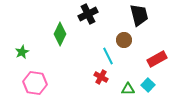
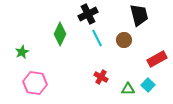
cyan line: moved 11 px left, 18 px up
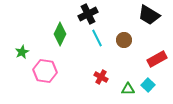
black trapezoid: moved 10 px right; rotated 135 degrees clockwise
pink hexagon: moved 10 px right, 12 px up
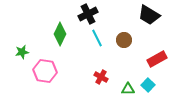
green star: rotated 16 degrees clockwise
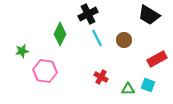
green star: moved 1 px up
cyan square: rotated 24 degrees counterclockwise
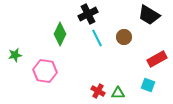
brown circle: moved 3 px up
green star: moved 7 px left, 4 px down
red cross: moved 3 px left, 14 px down
green triangle: moved 10 px left, 4 px down
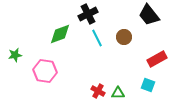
black trapezoid: rotated 20 degrees clockwise
green diamond: rotated 45 degrees clockwise
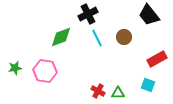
green diamond: moved 1 px right, 3 px down
green star: moved 13 px down
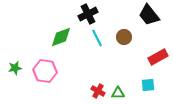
red rectangle: moved 1 px right, 2 px up
cyan square: rotated 24 degrees counterclockwise
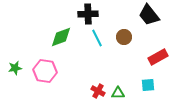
black cross: rotated 24 degrees clockwise
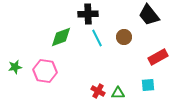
green star: moved 1 px up
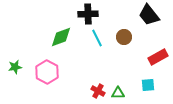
pink hexagon: moved 2 px right, 1 px down; rotated 20 degrees clockwise
